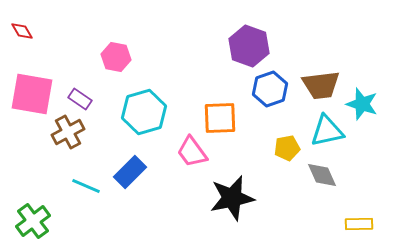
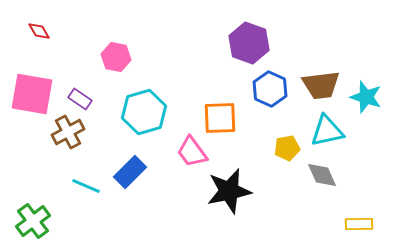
red diamond: moved 17 px right
purple hexagon: moved 3 px up
blue hexagon: rotated 16 degrees counterclockwise
cyan star: moved 4 px right, 7 px up
black star: moved 3 px left, 7 px up
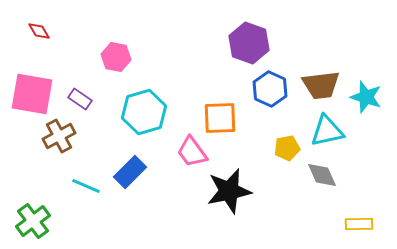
brown cross: moved 9 px left, 4 px down
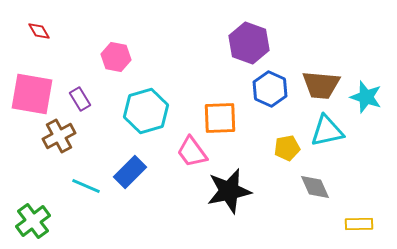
brown trapezoid: rotated 12 degrees clockwise
purple rectangle: rotated 25 degrees clockwise
cyan hexagon: moved 2 px right, 1 px up
gray diamond: moved 7 px left, 12 px down
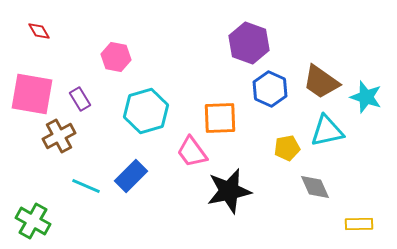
brown trapezoid: moved 3 px up; rotated 30 degrees clockwise
blue rectangle: moved 1 px right, 4 px down
green cross: rotated 24 degrees counterclockwise
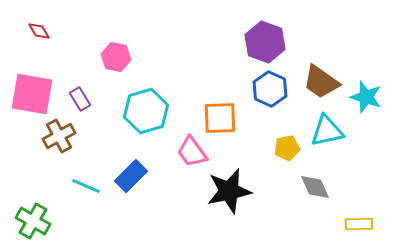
purple hexagon: moved 16 px right, 1 px up
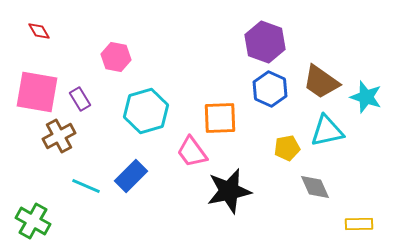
pink square: moved 5 px right, 2 px up
